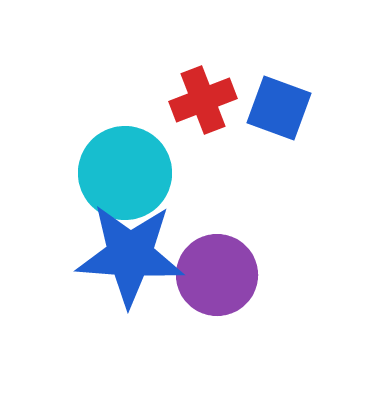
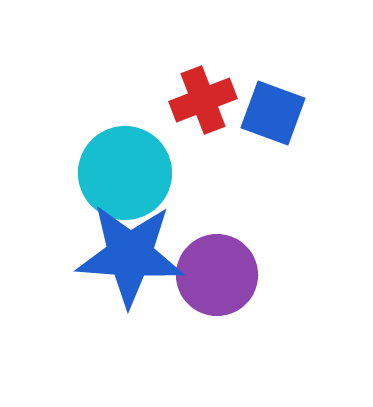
blue square: moved 6 px left, 5 px down
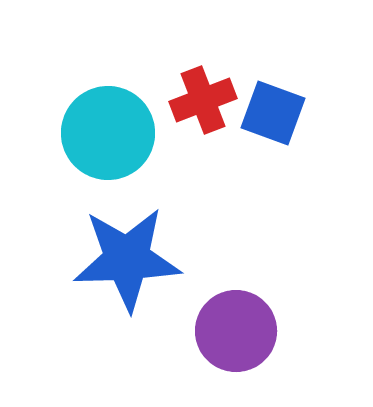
cyan circle: moved 17 px left, 40 px up
blue star: moved 3 px left, 4 px down; rotated 6 degrees counterclockwise
purple circle: moved 19 px right, 56 px down
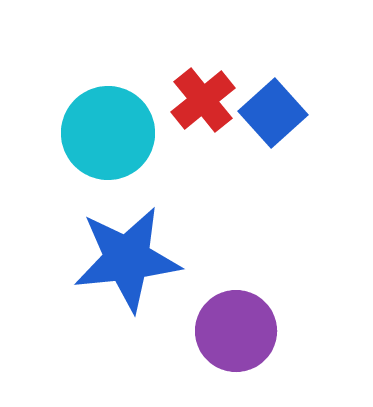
red cross: rotated 18 degrees counterclockwise
blue square: rotated 28 degrees clockwise
blue star: rotated 4 degrees counterclockwise
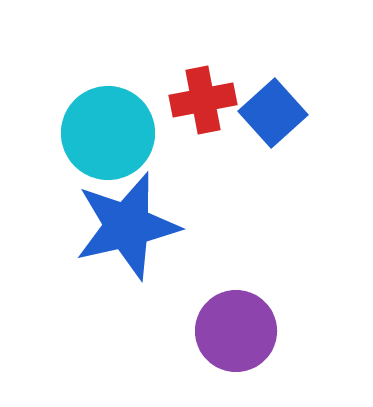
red cross: rotated 28 degrees clockwise
blue star: moved 33 px up; rotated 7 degrees counterclockwise
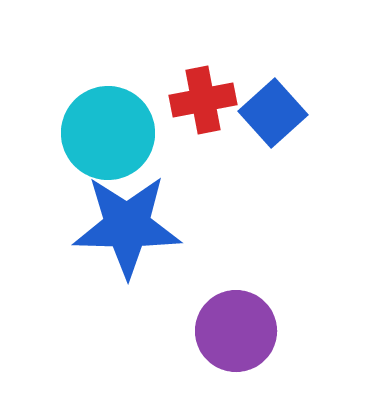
blue star: rotated 14 degrees clockwise
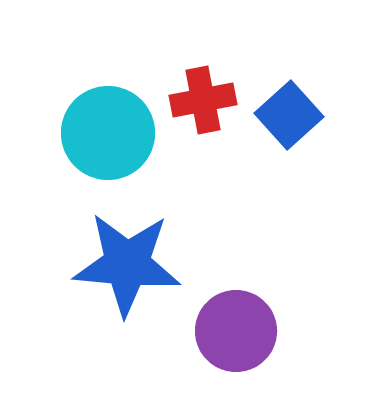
blue square: moved 16 px right, 2 px down
blue star: moved 38 px down; rotated 4 degrees clockwise
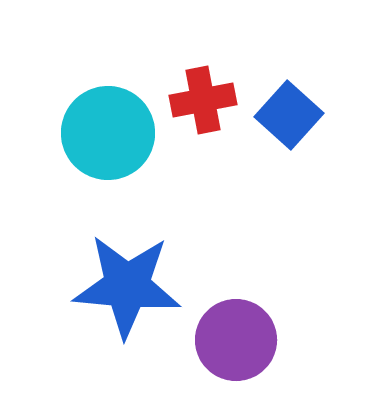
blue square: rotated 6 degrees counterclockwise
blue star: moved 22 px down
purple circle: moved 9 px down
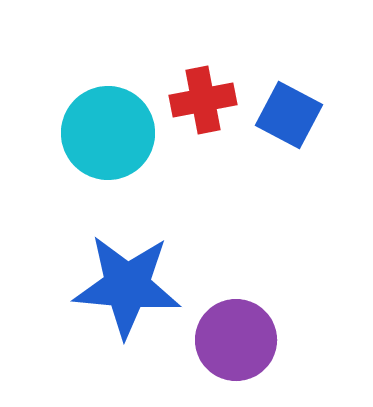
blue square: rotated 14 degrees counterclockwise
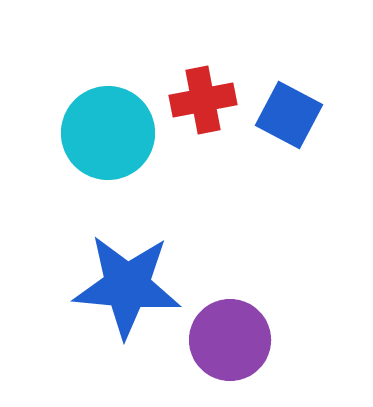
purple circle: moved 6 px left
